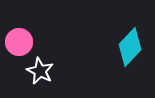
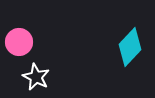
white star: moved 4 px left, 6 px down
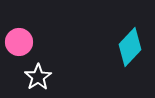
white star: moved 2 px right; rotated 12 degrees clockwise
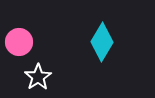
cyan diamond: moved 28 px left, 5 px up; rotated 12 degrees counterclockwise
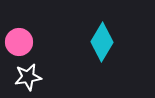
white star: moved 10 px left; rotated 24 degrees clockwise
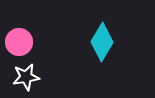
white star: moved 2 px left
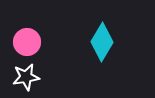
pink circle: moved 8 px right
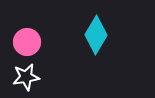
cyan diamond: moved 6 px left, 7 px up
